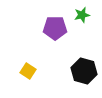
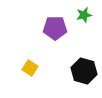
green star: moved 2 px right
yellow square: moved 2 px right, 3 px up
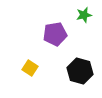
purple pentagon: moved 6 px down; rotated 10 degrees counterclockwise
black hexagon: moved 4 px left
